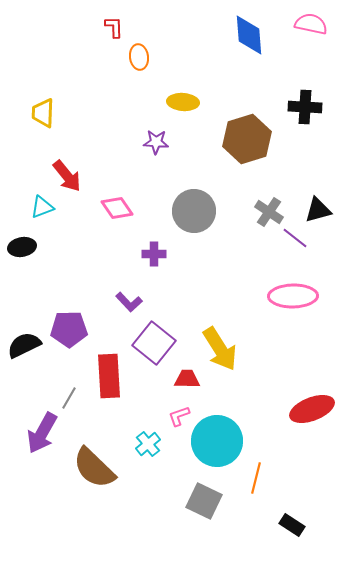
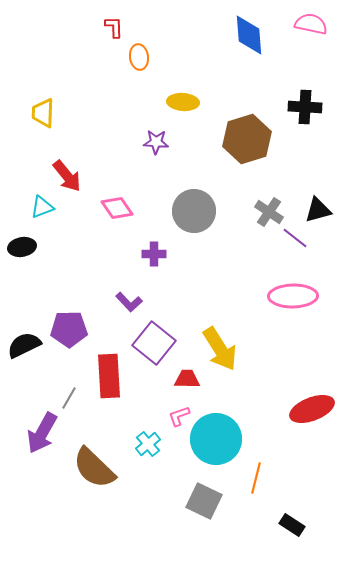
cyan circle: moved 1 px left, 2 px up
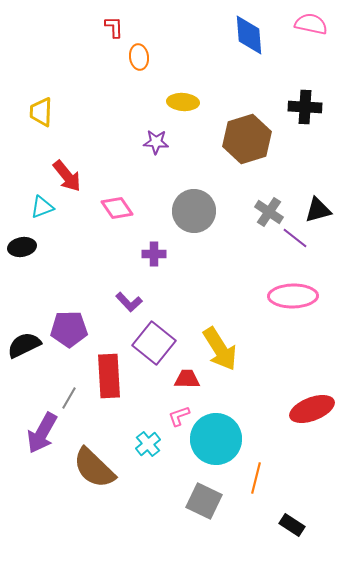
yellow trapezoid: moved 2 px left, 1 px up
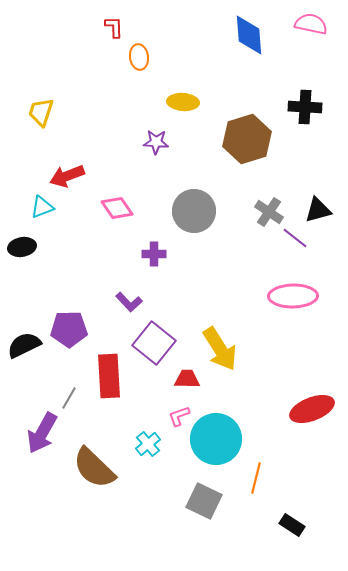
yellow trapezoid: rotated 16 degrees clockwise
red arrow: rotated 108 degrees clockwise
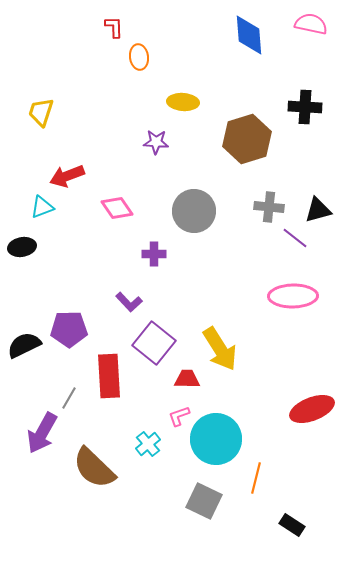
gray cross: moved 5 px up; rotated 28 degrees counterclockwise
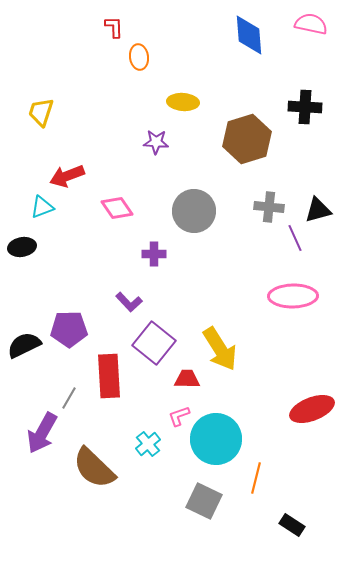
purple line: rotated 28 degrees clockwise
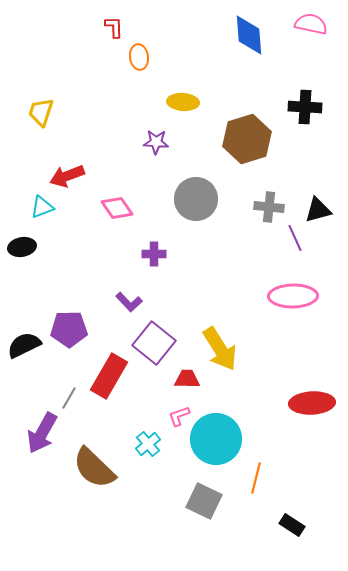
gray circle: moved 2 px right, 12 px up
red rectangle: rotated 33 degrees clockwise
red ellipse: moved 6 px up; rotated 18 degrees clockwise
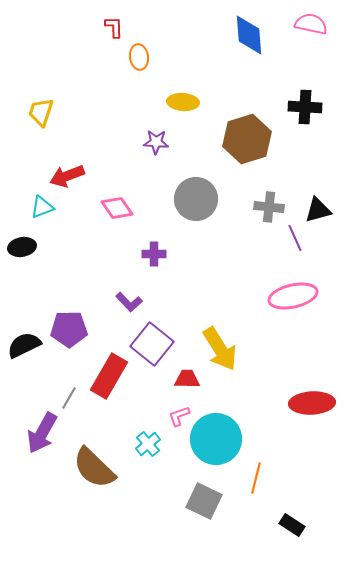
pink ellipse: rotated 12 degrees counterclockwise
purple square: moved 2 px left, 1 px down
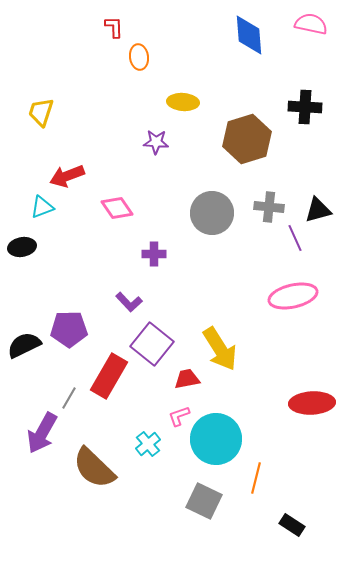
gray circle: moved 16 px right, 14 px down
red trapezoid: rotated 12 degrees counterclockwise
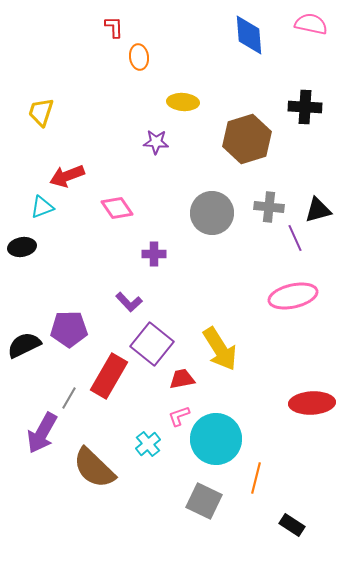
red trapezoid: moved 5 px left
